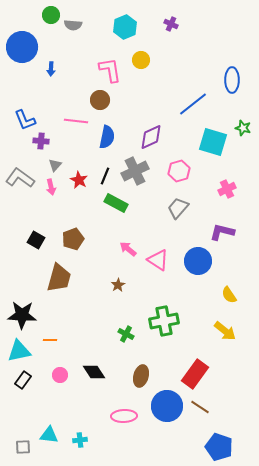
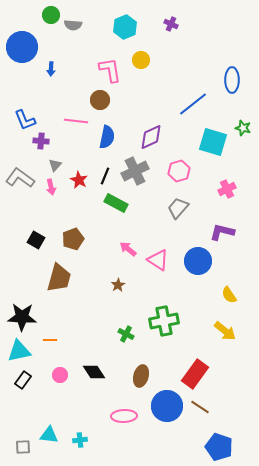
black star at (22, 315): moved 2 px down
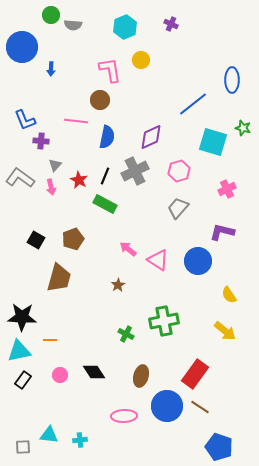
green rectangle at (116, 203): moved 11 px left, 1 px down
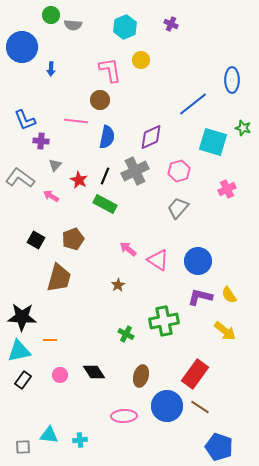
pink arrow at (51, 187): moved 9 px down; rotated 133 degrees clockwise
purple L-shape at (222, 232): moved 22 px left, 65 px down
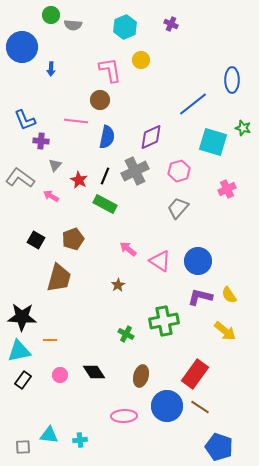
pink triangle at (158, 260): moved 2 px right, 1 px down
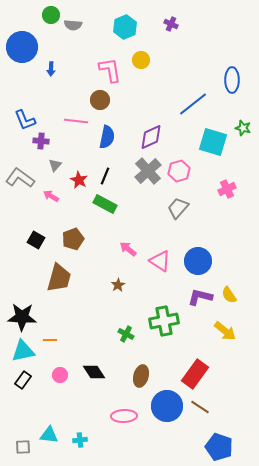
gray cross at (135, 171): moved 13 px right; rotated 16 degrees counterclockwise
cyan triangle at (19, 351): moved 4 px right
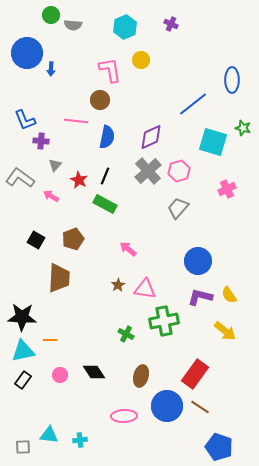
blue circle at (22, 47): moved 5 px right, 6 px down
pink triangle at (160, 261): moved 15 px left, 28 px down; rotated 25 degrees counterclockwise
brown trapezoid at (59, 278): rotated 12 degrees counterclockwise
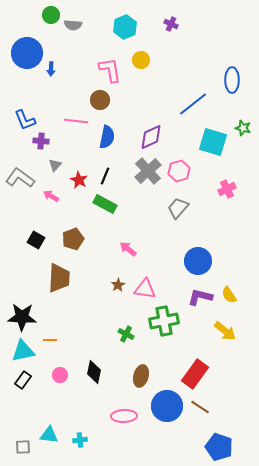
black diamond at (94, 372): rotated 45 degrees clockwise
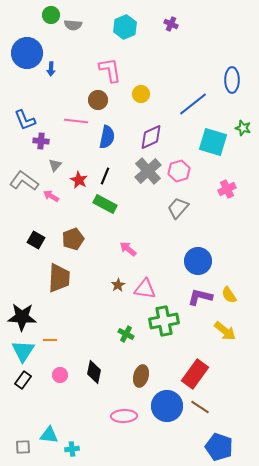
yellow circle at (141, 60): moved 34 px down
brown circle at (100, 100): moved 2 px left
gray L-shape at (20, 178): moved 4 px right, 3 px down
cyan triangle at (23, 351): rotated 45 degrees counterclockwise
cyan cross at (80, 440): moved 8 px left, 9 px down
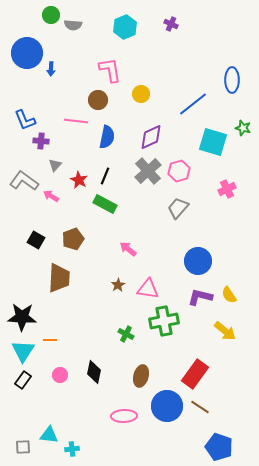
pink triangle at (145, 289): moved 3 px right
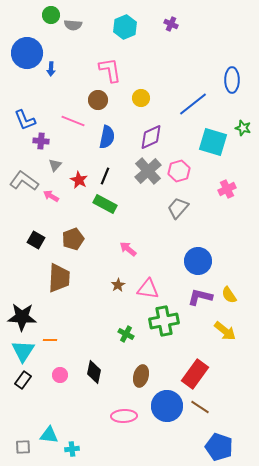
yellow circle at (141, 94): moved 4 px down
pink line at (76, 121): moved 3 px left; rotated 15 degrees clockwise
